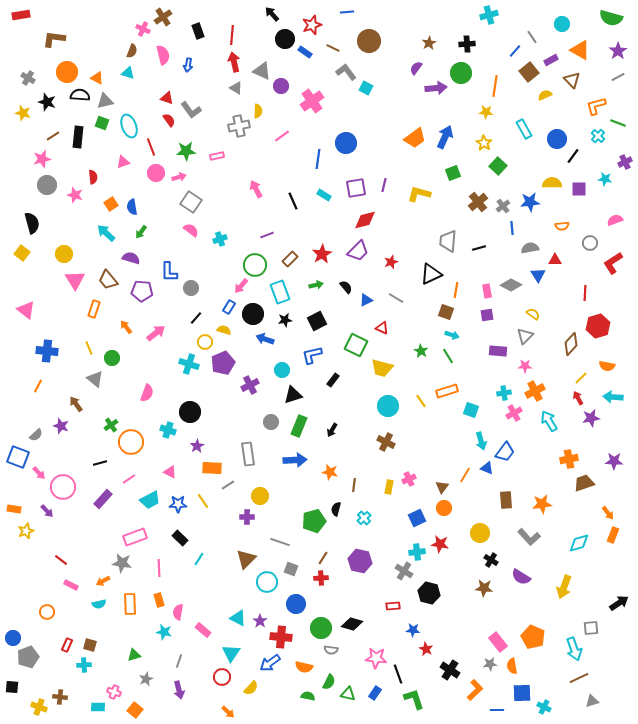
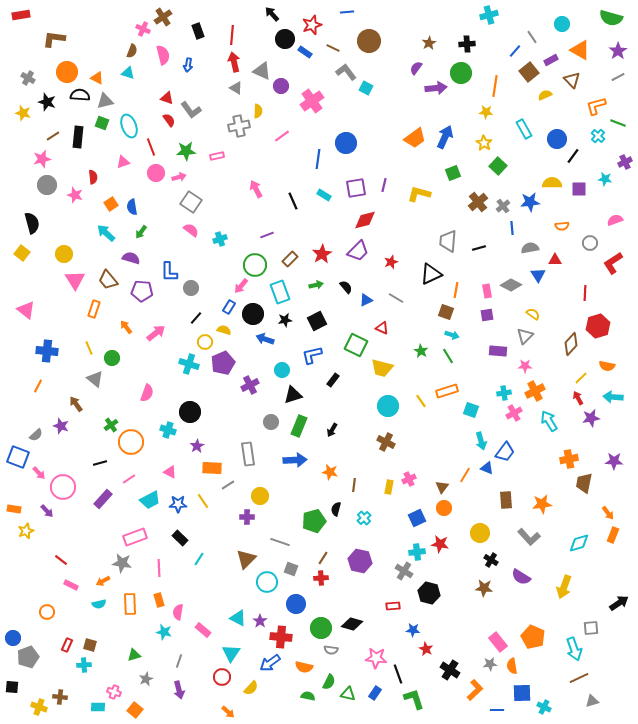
brown trapezoid at (584, 483): rotated 60 degrees counterclockwise
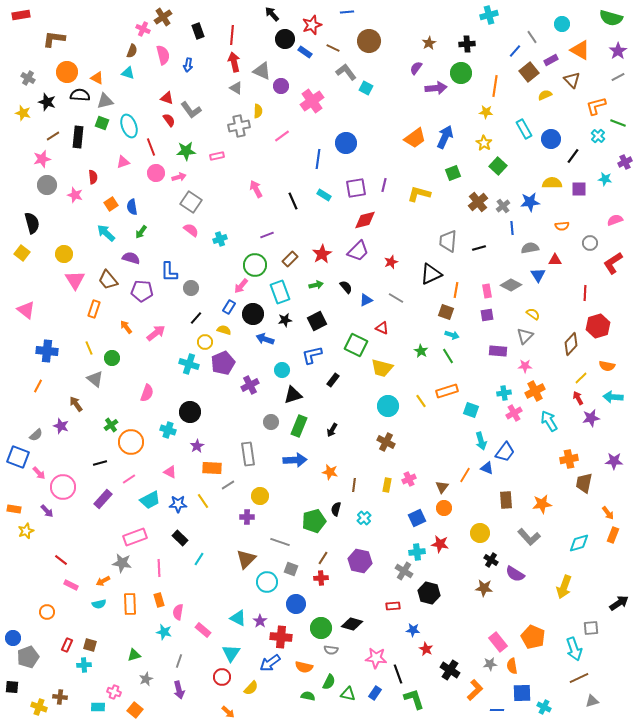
blue circle at (557, 139): moved 6 px left
yellow rectangle at (389, 487): moved 2 px left, 2 px up
purple semicircle at (521, 577): moved 6 px left, 3 px up
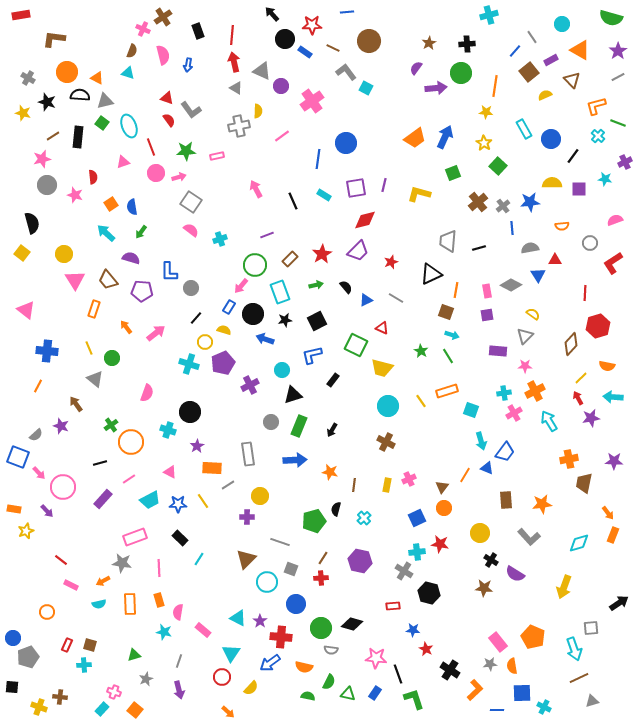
red star at (312, 25): rotated 18 degrees clockwise
green square at (102, 123): rotated 16 degrees clockwise
cyan rectangle at (98, 707): moved 4 px right, 2 px down; rotated 48 degrees counterclockwise
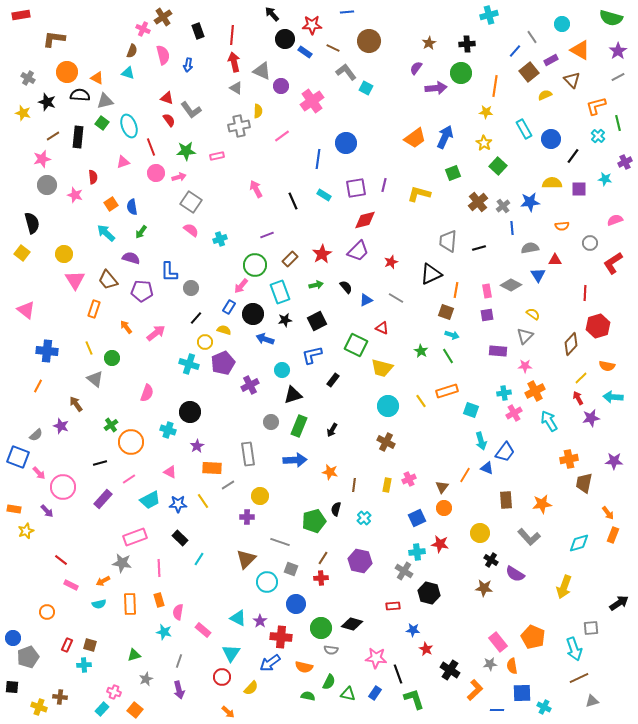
green line at (618, 123): rotated 56 degrees clockwise
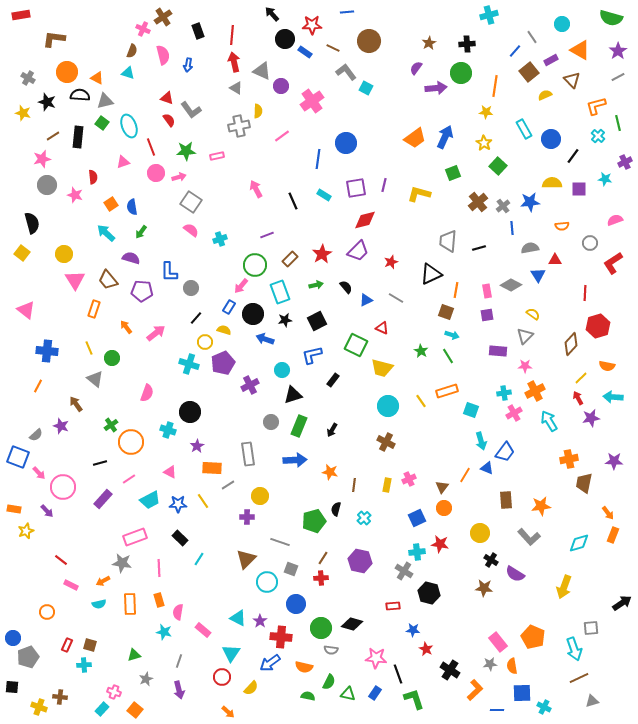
orange star at (542, 504): moved 1 px left, 2 px down
black arrow at (619, 603): moved 3 px right
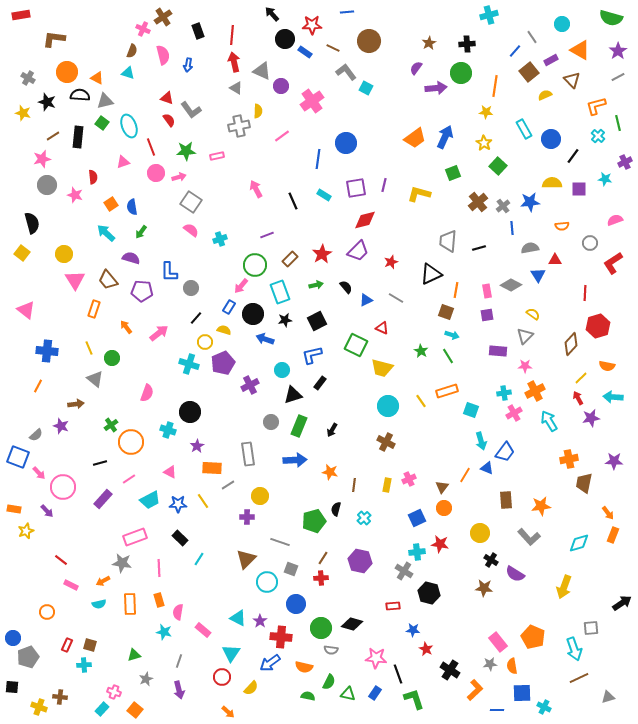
pink arrow at (156, 333): moved 3 px right
black rectangle at (333, 380): moved 13 px left, 3 px down
brown arrow at (76, 404): rotated 119 degrees clockwise
gray triangle at (592, 701): moved 16 px right, 4 px up
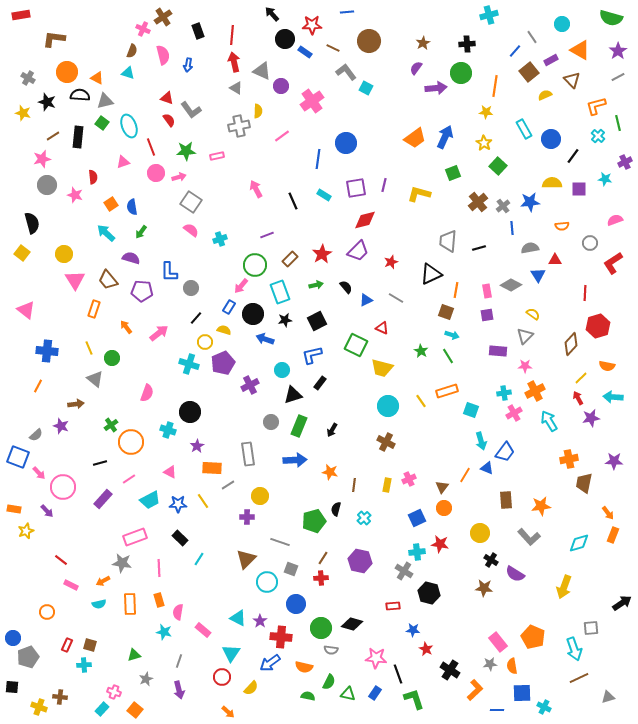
brown star at (429, 43): moved 6 px left
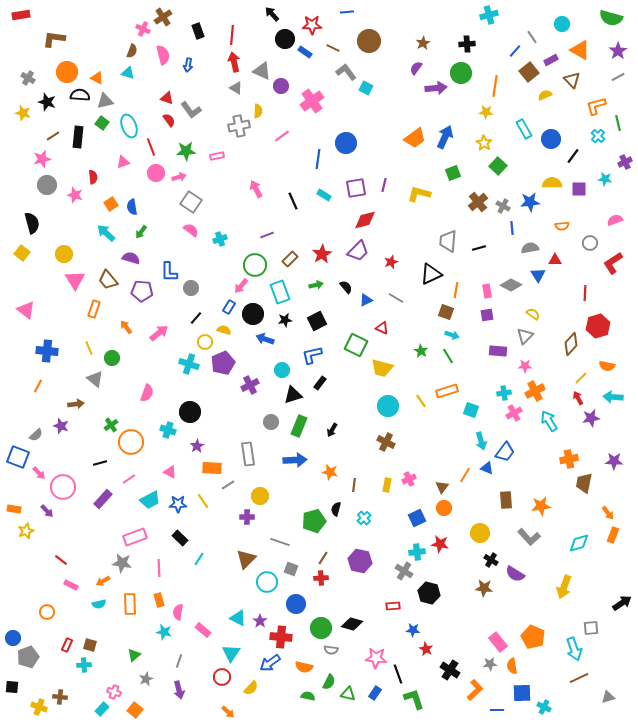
gray cross at (503, 206): rotated 24 degrees counterclockwise
green triangle at (134, 655): rotated 24 degrees counterclockwise
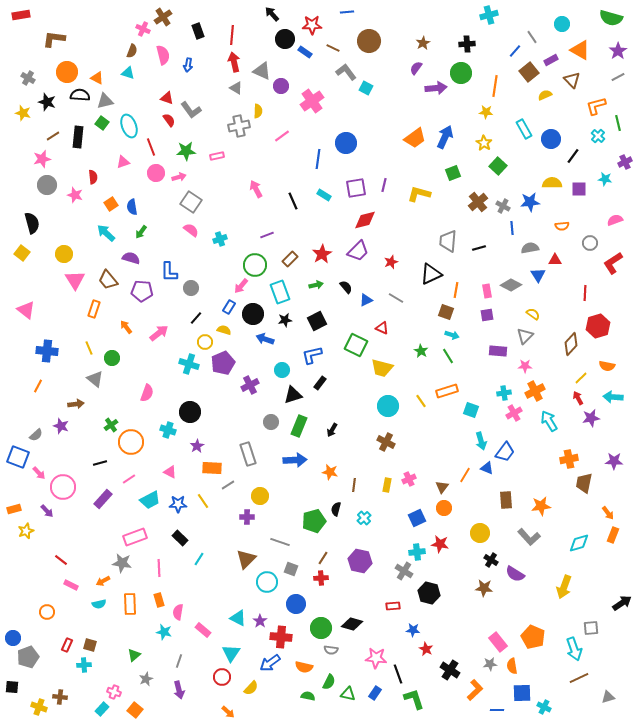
gray rectangle at (248, 454): rotated 10 degrees counterclockwise
orange rectangle at (14, 509): rotated 24 degrees counterclockwise
